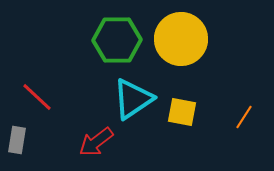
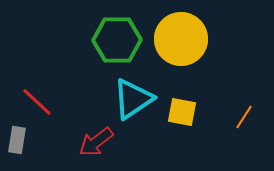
red line: moved 5 px down
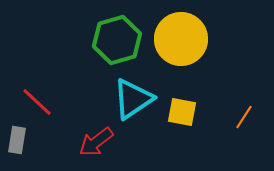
green hexagon: rotated 15 degrees counterclockwise
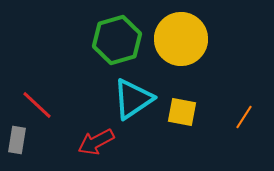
red line: moved 3 px down
red arrow: rotated 9 degrees clockwise
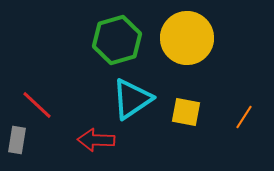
yellow circle: moved 6 px right, 1 px up
cyan triangle: moved 1 px left
yellow square: moved 4 px right
red arrow: moved 2 px up; rotated 30 degrees clockwise
